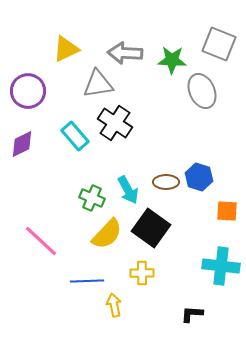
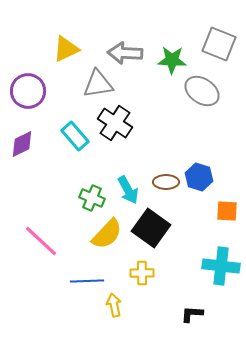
gray ellipse: rotated 32 degrees counterclockwise
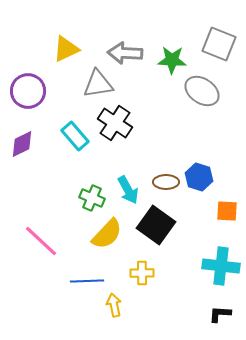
black square: moved 5 px right, 3 px up
black L-shape: moved 28 px right
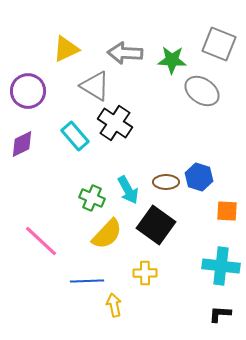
gray triangle: moved 3 px left, 2 px down; rotated 40 degrees clockwise
yellow cross: moved 3 px right
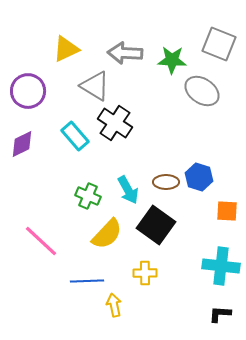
green cross: moved 4 px left, 2 px up
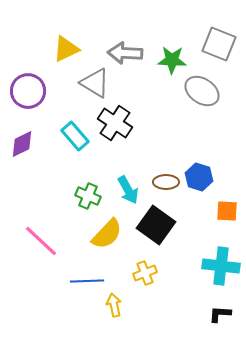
gray triangle: moved 3 px up
yellow cross: rotated 20 degrees counterclockwise
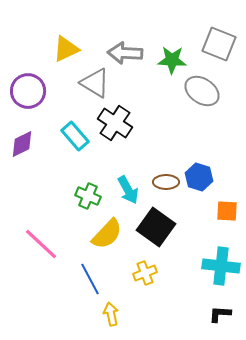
black square: moved 2 px down
pink line: moved 3 px down
blue line: moved 3 px right, 2 px up; rotated 64 degrees clockwise
yellow arrow: moved 3 px left, 9 px down
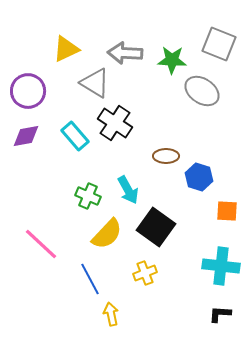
purple diamond: moved 4 px right, 8 px up; rotated 16 degrees clockwise
brown ellipse: moved 26 px up
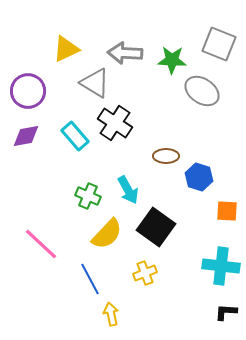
black L-shape: moved 6 px right, 2 px up
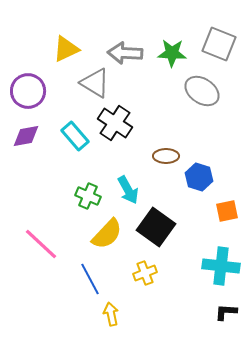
green star: moved 7 px up
orange square: rotated 15 degrees counterclockwise
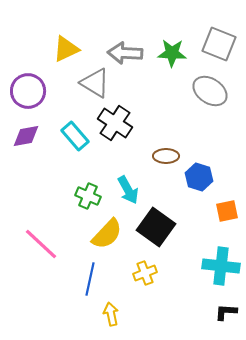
gray ellipse: moved 8 px right
blue line: rotated 40 degrees clockwise
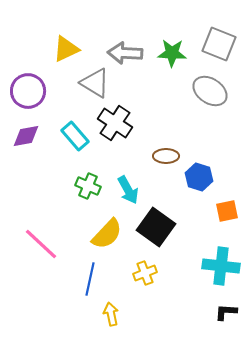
green cross: moved 10 px up
